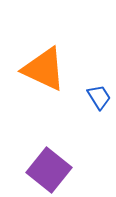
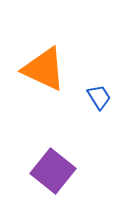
purple square: moved 4 px right, 1 px down
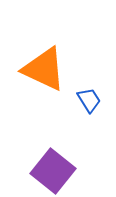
blue trapezoid: moved 10 px left, 3 px down
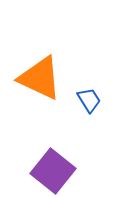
orange triangle: moved 4 px left, 9 px down
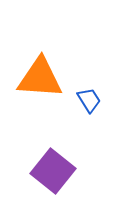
orange triangle: rotated 21 degrees counterclockwise
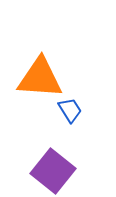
blue trapezoid: moved 19 px left, 10 px down
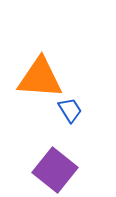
purple square: moved 2 px right, 1 px up
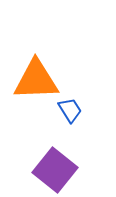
orange triangle: moved 4 px left, 2 px down; rotated 6 degrees counterclockwise
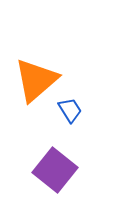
orange triangle: rotated 39 degrees counterclockwise
